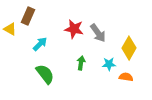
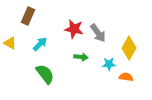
yellow triangle: moved 14 px down
green arrow: moved 6 px up; rotated 88 degrees clockwise
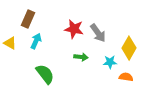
brown rectangle: moved 3 px down
cyan arrow: moved 4 px left, 3 px up; rotated 21 degrees counterclockwise
cyan star: moved 1 px right, 2 px up
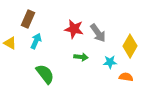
yellow diamond: moved 1 px right, 2 px up
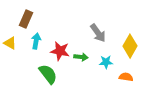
brown rectangle: moved 2 px left
red star: moved 14 px left, 22 px down
cyan arrow: rotated 14 degrees counterclockwise
cyan star: moved 4 px left
green semicircle: moved 3 px right
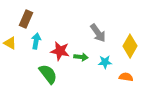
cyan star: moved 1 px left
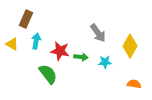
yellow triangle: moved 2 px right, 1 px down
orange semicircle: moved 8 px right, 7 px down
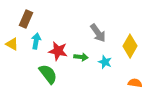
red star: moved 2 px left
cyan star: rotated 24 degrees clockwise
orange semicircle: moved 1 px right, 1 px up
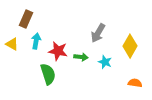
gray arrow: rotated 66 degrees clockwise
green semicircle: rotated 20 degrees clockwise
